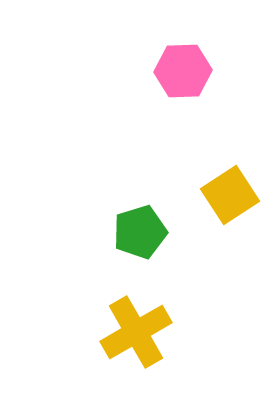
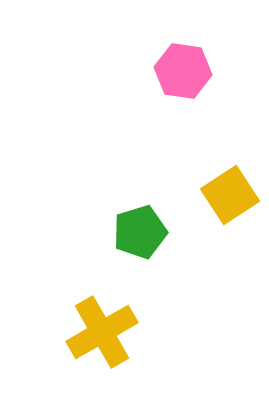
pink hexagon: rotated 10 degrees clockwise
yellow cross: moved 34 px left
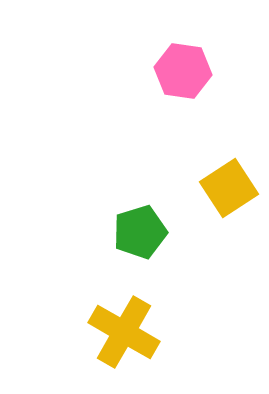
yellow square: moved 1 px left, 7 px up
yellow cross: moved 22 px right; rotated 30 degrees counterclockwise
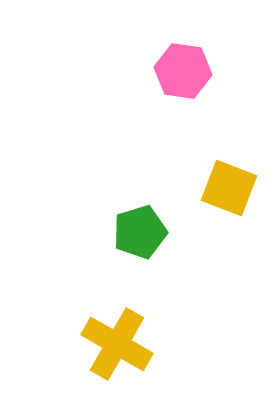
yellow square: rotated 36 degrees counterclockwise
yellow cross: moved 7 px left, 12 px down
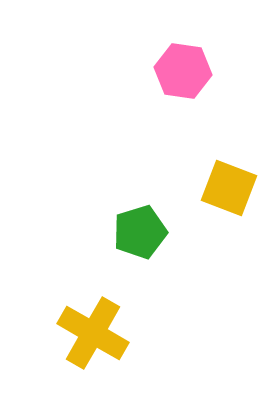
yellow cross: moved 24 px left, 11 px up
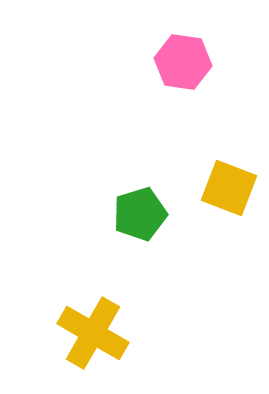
pink hexagon: moved 9 px up
green pentagon: moved 18 px up
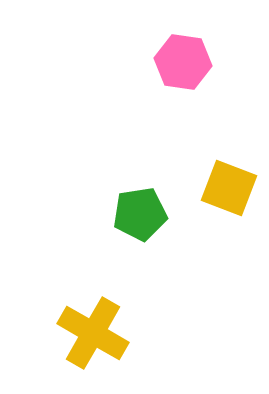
green pentagon: rotated 8 degrees clockwise
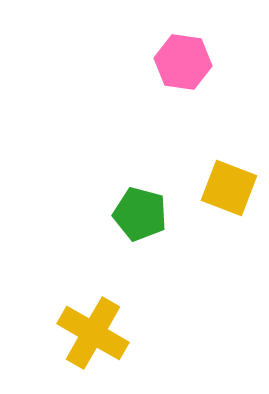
green pentagon: rotated 24 degrees clockwise
